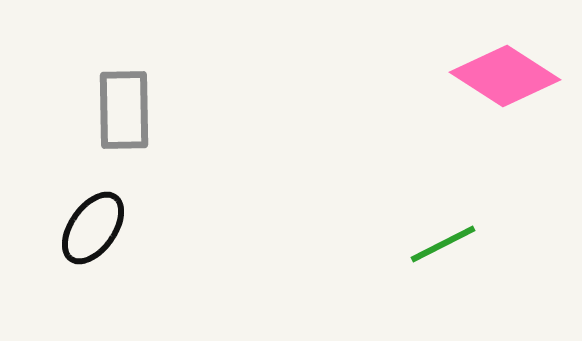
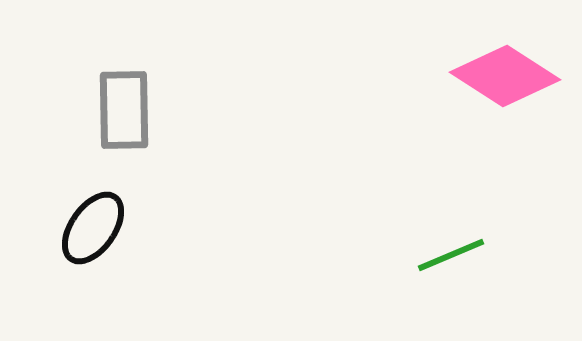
green line: moved 8 px right, 11 px down; rotated 4 degrees clockwise
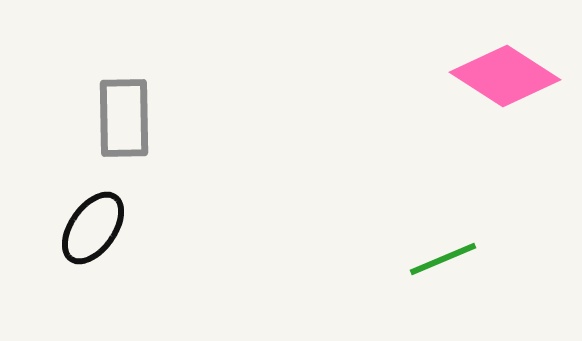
gray rectangle: moved 8 px down
green line: moved 8 px left, 4 px down
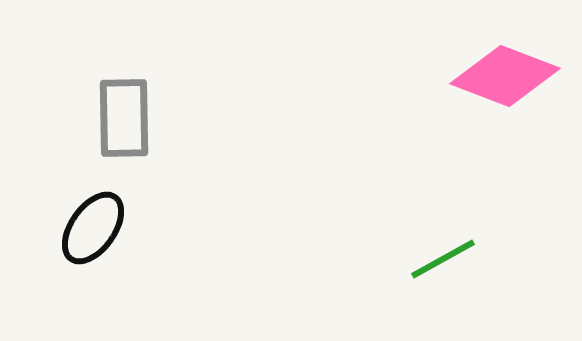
pink diamond: rotated 12 degrees counterclockwise
green line: rotated 6 degrees counterclockwise
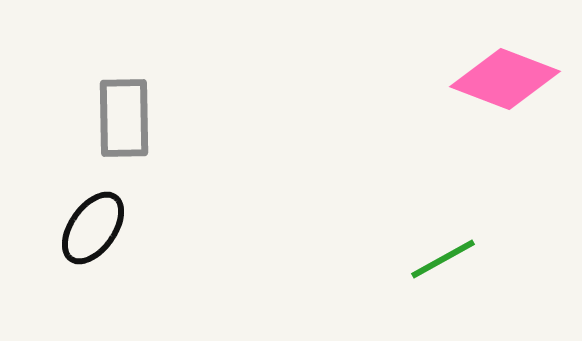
pink diamond: moved 3 px down
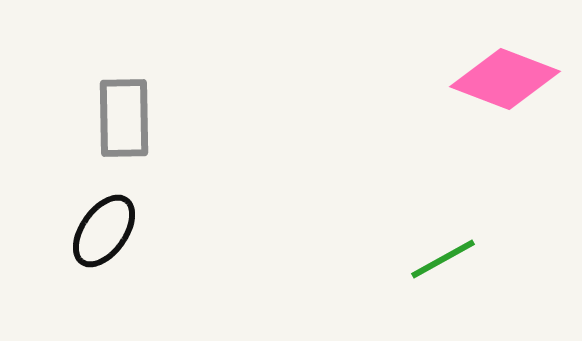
black ellipse: moved 11 px right, 3 px down
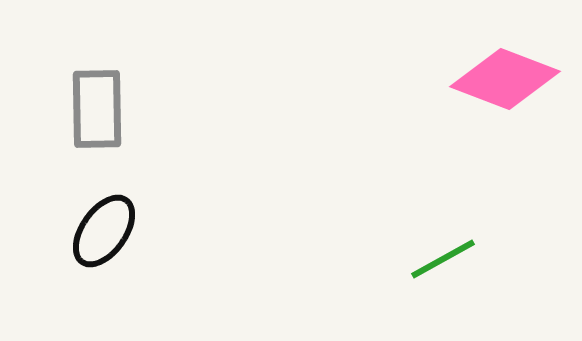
gray rectangle: moved 27 px left, 9 px up
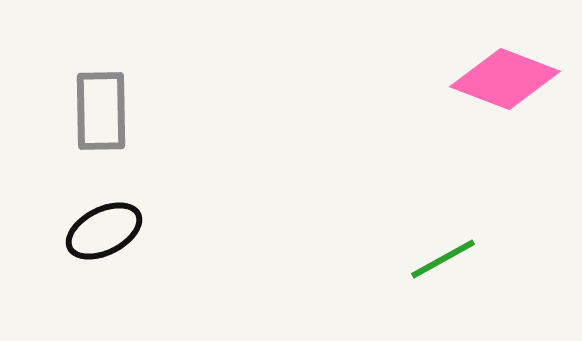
gray rectangle: moved 4 px right, 2 px down
black ellipse: rotated 28 degrees clockwise
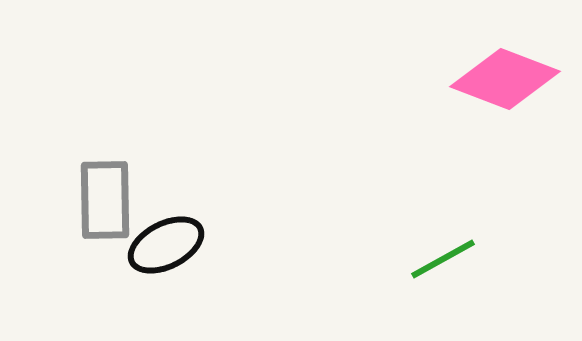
gray rectangle: moved 4 px right, 89 px down
black ellipse: moved 62 px right, 14 px down
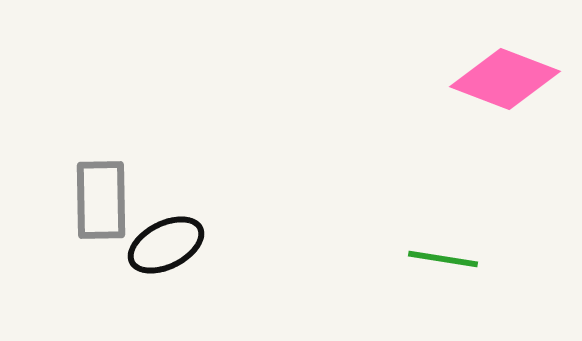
gray rectangle: moved 4 px left
green line: rotated 38 degrees clockwise
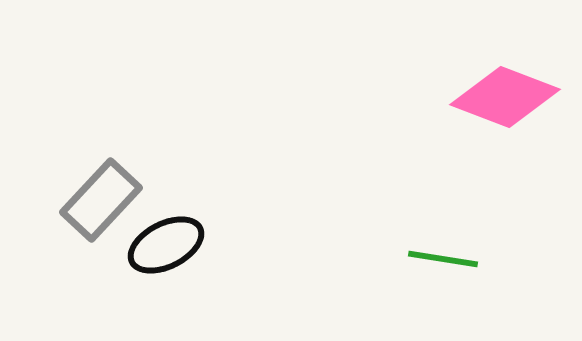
pink diamond: moved 18 px down
gray rectangle: rotated 44 degrees clockwise
